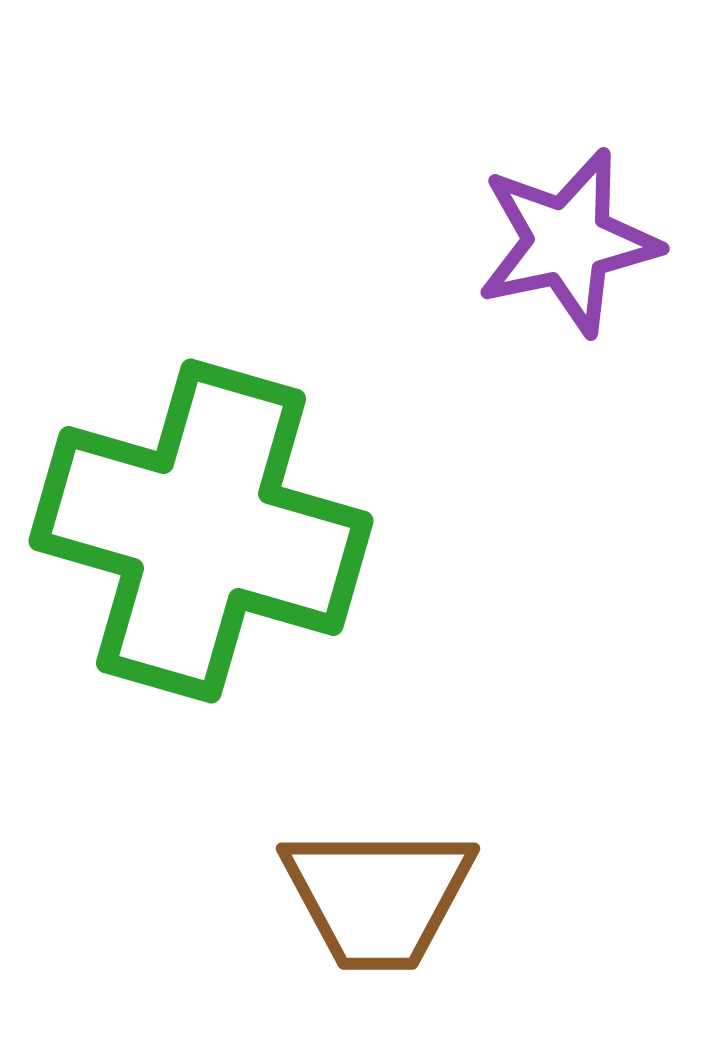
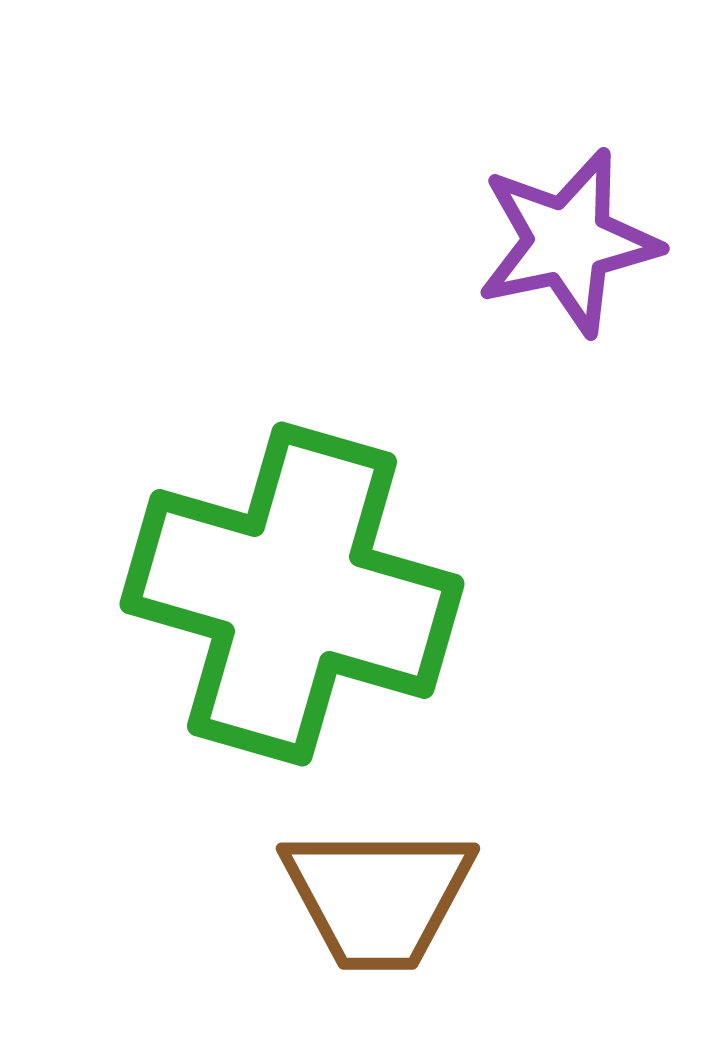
green cross: moved 91 px right, 63 px down
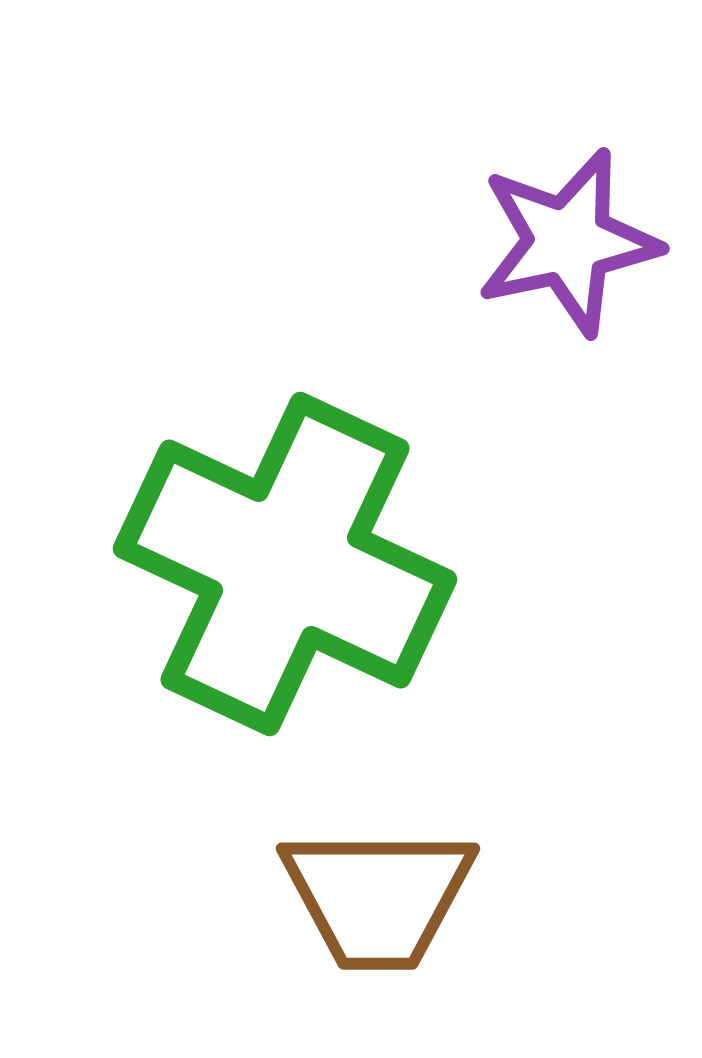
green cross: moved 7 px left, 30 px up; rotated 9 degrees clockwise
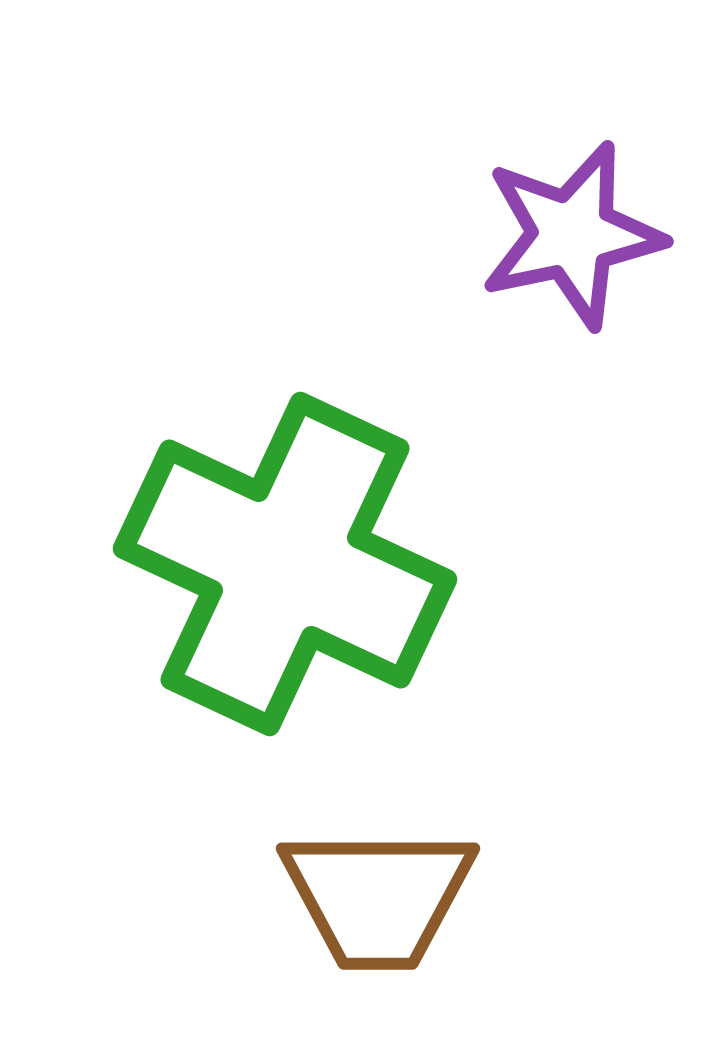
purple star: moved 4 px right, 7 px up
